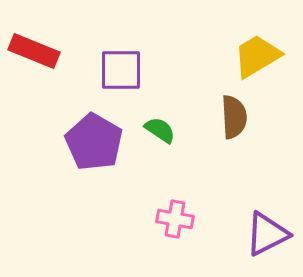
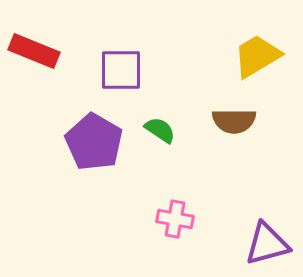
brown semicircle: moved 4 px down; rotated 93 degrees clockwise
purple triangle: moved 10 px down; rotated 12 degrees clockwise
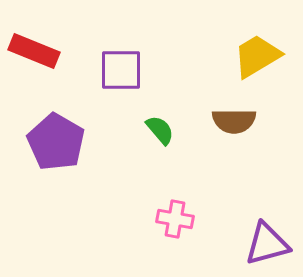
green semicircle: rotated 16 degrees clockwise
purple pentagon: moved 38 px left
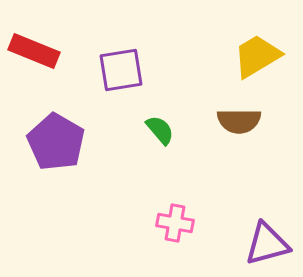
purple square: rotated 9 degrees counterclockwise
brown semicircle: moved 5 px right
pink cross: moved 4 px down
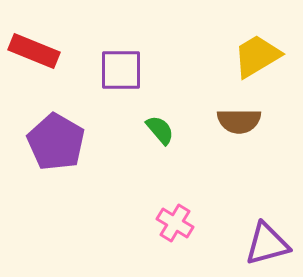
purple square: rotated 9 degrees clockwise
pink cross: rotated 21 degrees clockwise
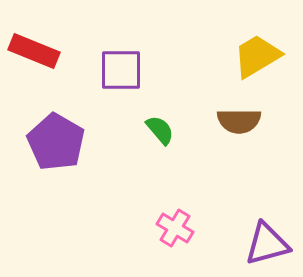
pink cross: moved 5 px down
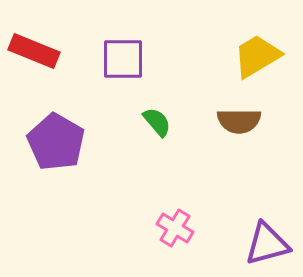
purple square: moved 2 px right, 11 px up
green semicircle: moved 3 px left, 8 px up
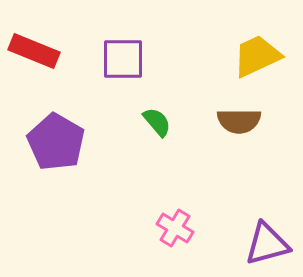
yellow trapezoid: rotated 6 degrees clockwise
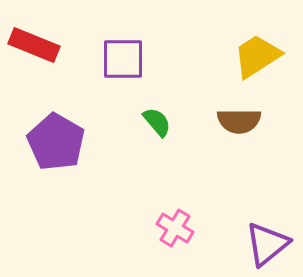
red rectangle: moved 6 px up
yellow trapezoid: rotated 8 degrees counterclockwise
purple triangle: rotated 24 degrees counterclockwise
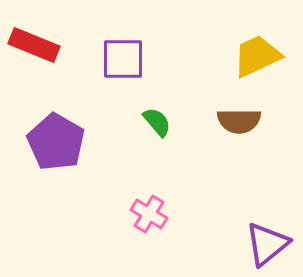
yellow trapezoid: rotated 8 degrees clockwise
pink cross: moved 26 px left, 14 px up
